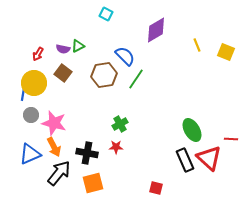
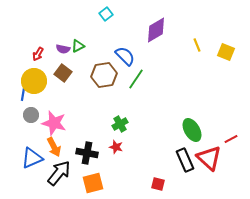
cyan square: rotated 24 degrees clockwise
yellow circle: moved 2 px up
red line: rotated 32 degrees counterclockwise
red star: rotated 16 degrees clockwise
blue triangle: moved 2 px right, 4 px down
red square: moved 2 px right, 4 px up
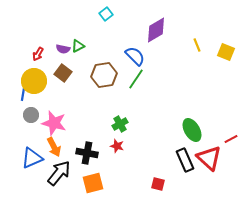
blue semicircle: moved 10 px right
red star: moved 1 px right, 1 px up
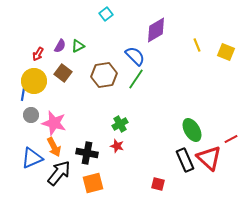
purple semicircle: moved 3 px left, 3 px up; rotated 72 degrees counterclockwise
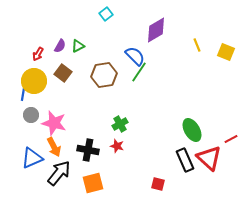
green line: moved 3 px right, 7 px up
black cross: moved 1 px right, 3 px up
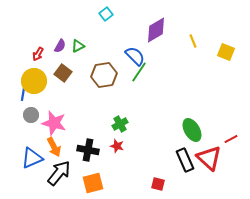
yellow line: moved 4 px left, 4 px up
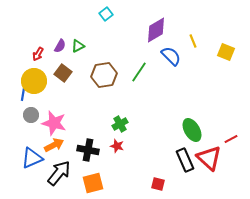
blue semicircle: moved 36 px right
orange arrow: moved 2 px up; rotated 90 degrees counterclockwise
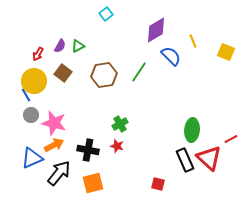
blue line: moved 3 px right, 1 px down; rotated 40 degrees counterclockwise
green ellipse: rotated 35 degrees clockwise
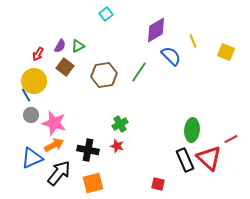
brown square: moved 2 px right, 6 px up
